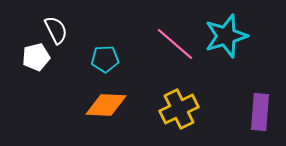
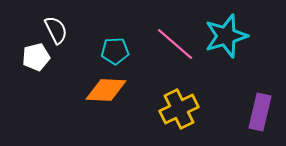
cyan pentagon: moved 10 px right, 8 px up
orange diamond: moved 15 px up
purple rectangle: rotated 9 degrees clockwise
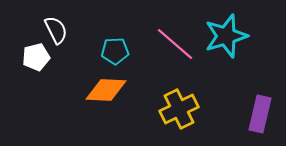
purple rectangle: moved 2 px down
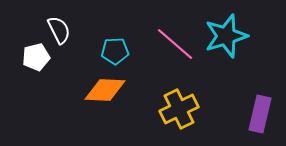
white semicircle: moved 3 px right
orange diamond: moved 1 px left
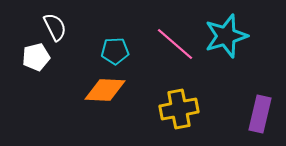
white semicircle: moved 4 px left, 3 px up
yellow cross: rotated 15 degrees clockwise
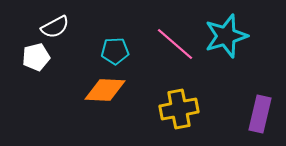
white semicircle: rotated 88 degrees clockwise
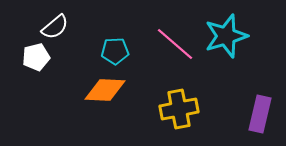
white semicircle: rotated 12 degrees counterclockwise
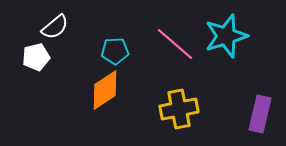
orange diamond: rotated 36 degrees counterclockwise
